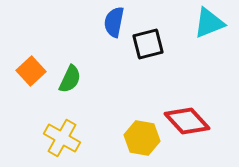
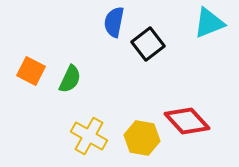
black square: rotated 24 degrees counterclockwise
orange square: rotated 20 degrees counterclockwise
yellow cross: moved 27 px right, 2 px up
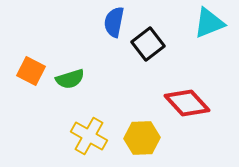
green semicircle: rotated 48 degrees clockwise
red diamond: moved 18 px up
yellow hexagon: rotated 12 degrees counterclockwise
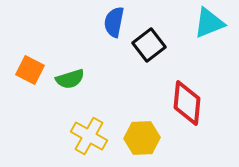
black square: moved 1 px right, 1 px down
orange square: moved 1 px left, 1 px up
red diamond: rotated 48 degrees clockwise
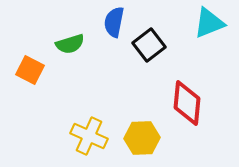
green semicircle: moved 35 px up
yellow cross: rotated 6 degrees counterclockwise
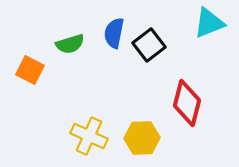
blue semicircle: moved 11 px down
red diamond: rotated 9 degrees clockwise
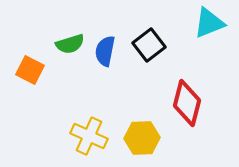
blue semicircle: moved 9 px left, 18 px down
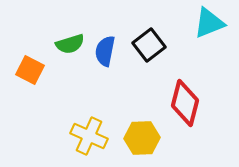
red diamond: moved 2 px left
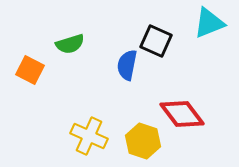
black square: moved 7 px right, 4 px up; rotated 28 degrees counterclockwise
blue semicircle: moved 22 px right, 14 px down
red diamond: moved 3 px left, 11 px down; rotated 51 degrees counterclockwise
yellow hexagon: moved 1 px right, 3 px down; rotated 20 degrees clockwise
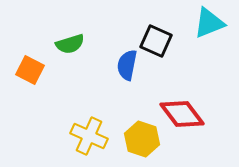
yellow hexagon: moved 1 px left, 2 px up
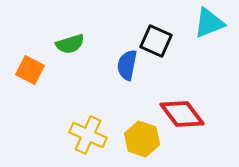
yellow cross: moved 1 px left, 1 px up
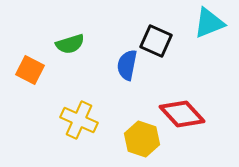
red diamond: rotated 6 degrees counterclockwise
yellow cross: moved 9 px left, 15 px up
